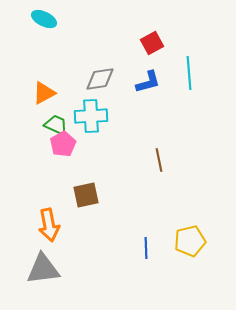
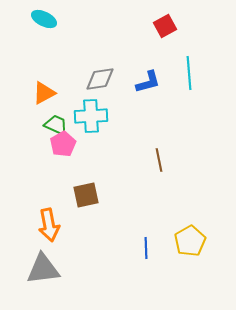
red square: moved 13 px right, 17 px up
yellow pentagon: rotated 16 degrees counterclockwise
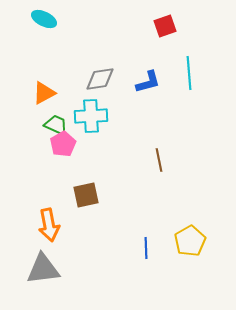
red square: rotated 10 degrees clockwise
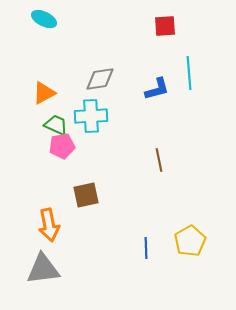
red square: rotated 15 degrees clockwise
blue L-shape: moved 9 px right, 7 px down
pink pentagon: moved 1 px left, 2 px down; rotated 20 degrees clockwise
